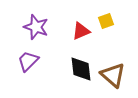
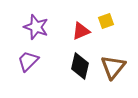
black diamond: moved 1 px left, 3 px up; rotated 20 degrees clockwise
brown triangle: moved 8 px up; rotated 28 degrees clockwise
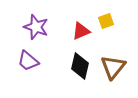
purple trapezoid: rotated 95 degrees counterclockwise
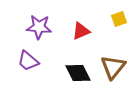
yellow square: moved 13 px right, 2 px up
purple star: moved 3 px right; rotated 15 degrees counterclockwise
black diamond: moved 2 px left, 7 px down; rotated 40 degrees counterclockwise
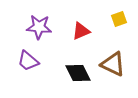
brown triangle: moved 3 px up; rotated 44 degrees counterclockwise
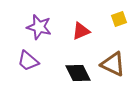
purple star: rotated 10 degrees clockwise
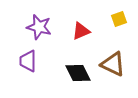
purple trapezoid: rotated 50 degrees clockwise
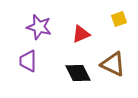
red triangle: moved 3 px down
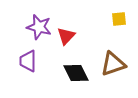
yellow square: rotated 14 degrees clockwise
red triangle: moved 15 px left, 2 px down; rotated 24 degrees counterclockwise
brown triangle: rotated 44 degrees counterclockwise
black diamond: moved 2 px left
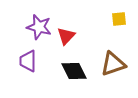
black diamond: moved 2 px left, 2 px up
